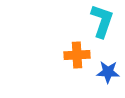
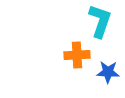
cyan L-shape: moved 2 px left
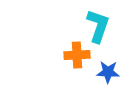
cyan L-shape: moved 2 px left, 5 px down
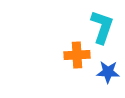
cyan L-shape: moved 4 px right, 1 px down
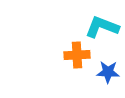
cyan L-shape: rotated 88 degrees counterclockwise
